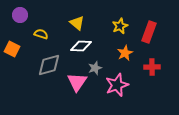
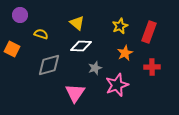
pink triangle: moved 2 px left, 11 px down
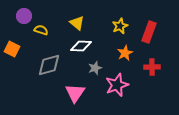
purple circle: moved 4 px right, 1 px down
yellow semicircle: moved 4 px up
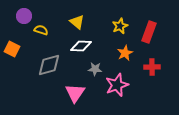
yellow triangle: moved 1 px up
gray star: moved 1 px down; rotated 24 degrees clockwise
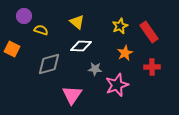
red rectangle: rotated 55 degrees counterclockwise
gray diamond: moved 1 px up
pink triangle: moved 3 px left, 2 px down
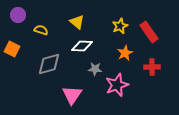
purple circle: moved 6 px left, 1 px up
white diamond: moved 1 px right
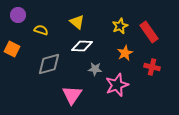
red cross: rotated 14 degrees clockwise
